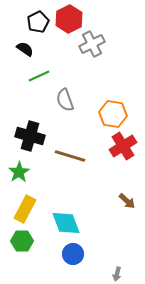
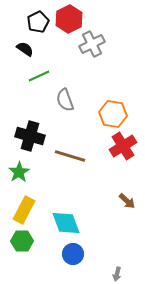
yellow rectangle: moved 1 px left, 1 px down
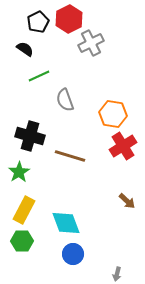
gray cross: moved 1 px left, 1 px up
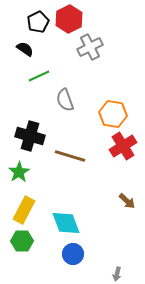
gray cross: moved 1 px left, 4 px down
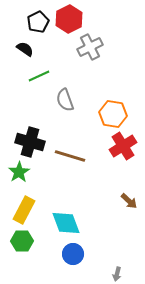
black cross: moved 6 px down
brown arrow: moved 2 px right
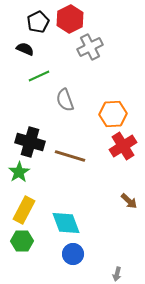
red hexagon: moved 1 px right
black semicircle: rotated 12 degrees counterclockwise
orange hexagon: rotated 12 degrees counterclockwise
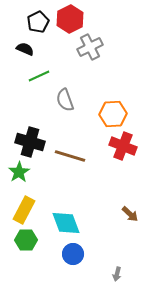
red cross: rotated 36 degrees counterclockwise
brown arrow: moved 1 px right, 13 px down
green hexagon: moved 4 px right, 1 px up
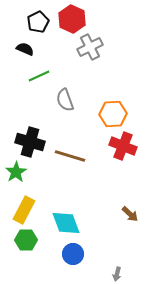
red hexagon: moved 2 px right; rotated 8 degrees counterclockwise
green star: moved 3 px left
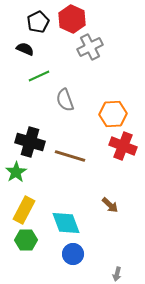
brown arrow: moved 20 px left, 9 px up
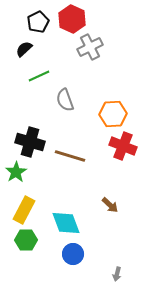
black semicircle: moved 1 px left; rotated 66 degrees counterclockwise
